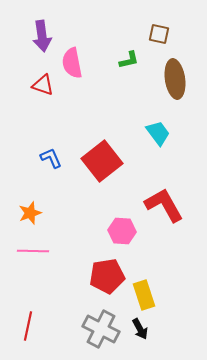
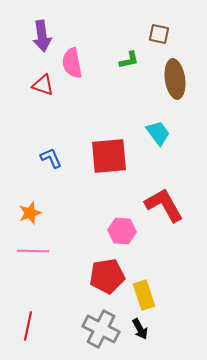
red square: moved 7 px right, 5 px up; rotated 33 degrees clockwise
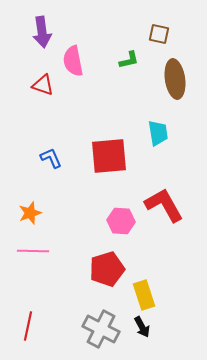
purple arrow: moved 4 px up
pink semicircle: moved 1 px right, 2 px up
cyan trapezoid: rotated 28 degrees clockwise
pink hexagon: moved 1 px left, 10 px up
red pentagon: moved 7 px up; rotated 8 degrees counterclockwise
black arrow: moved 2 px right, 2 px up
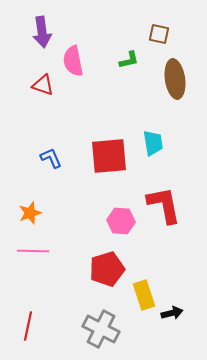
cyan trapezoid: moved 5 px left, 10 px down
red L-shape: rotated 18 degrees clockwise
black arrow: moved 30 px right, 14 px up; rotated 75 degrees counterclockwise
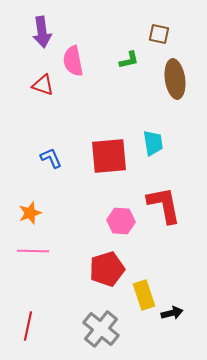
gray cross: rotated 12 degrees clockwise
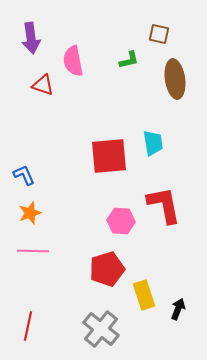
purple arrow: moved 11 px left, 6 px down
blue L-shape: moved 27 px left, 17 px down
black arrow: moved 6 px right, 4 px up; rotated 55 degrees counterclockwise
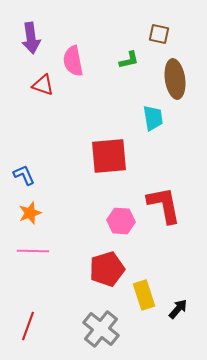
cyan trapezoid: moved 25 px up
black arrow: rotated 20 degrees clockwise
red line: rotated 8 degrees clockwise
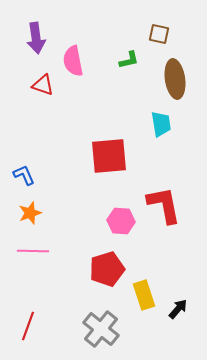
purple arrow: moved 5 px right
cyan trapezoid: moved 8 px right, 6 px down
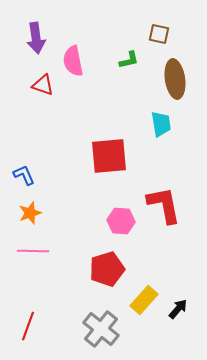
yellow rectangle: moved 5 px down; rotated 60 degrees clockwise
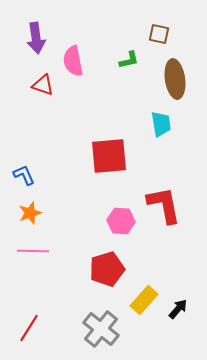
red line: moved 1 px right, 2 px down; rotated 12 degrees clockwise
